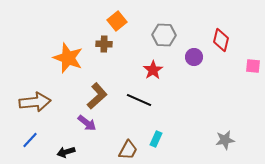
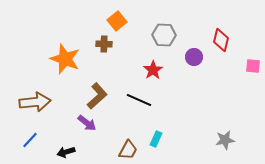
orange star: moved 3 px left, 1 px down
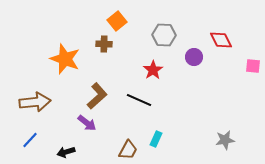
red diamond: rotated 40 degrees counterclockwise
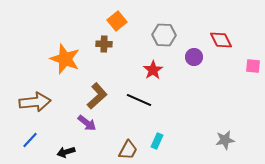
cyan rectangle: moved 1 px right, 2 px down
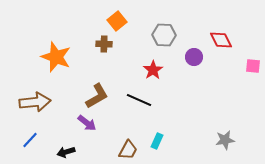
orange star: moved 9 px left, 2 px up
brown L-shape: rotated 12 degrees clockwise
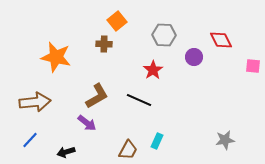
orange star: rotated 8 degrees counterclockwise
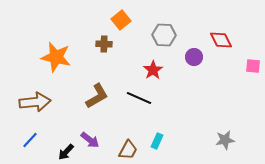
orange square: moved 4 px right, 1 px up
black line: moved 2 px up
purple arrow: moved 3 px right, 17 px down
black arrow: rotated 30 degrees counterclockwise
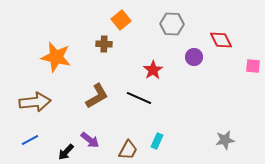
gray hexagon: moved 8 px right, 11 px up
blue line: rotated 18 degrees clockwise
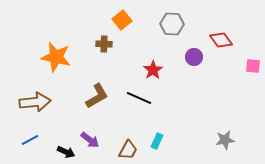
orange square: moved 1 px right
red diamond: rotated 10 degrees counterclockwise
black arrow: rotated 108 degrees counterclockwise
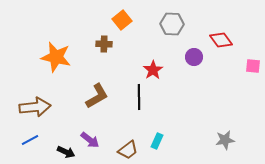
black line: moved 1 px up; rotated 65 degrees clockwise
brown arrow: moved 5 px down
brown trapezoid: rotated 25 degrees clockwise
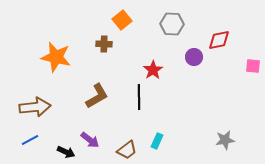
red diamond: moved 2 px left; rotated 65 degrees counterclockwise
brown trapezoid: moved 1 px left
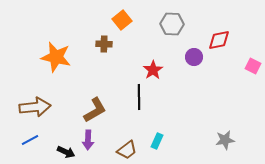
pink square: rotated 21 degrees clockwise
brown L-shape: moved 2 px left, 14 px down
purple arrow: moved 2 px left; rotated 54 degrees clockwise
